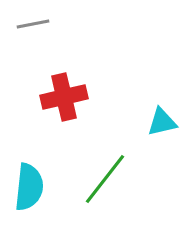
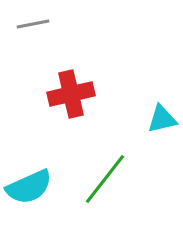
red cross: moved 7 px right, 3 px up
cyan triangle: moved 3 px up
cyan semicircle: rotated 60 degrees clockwise
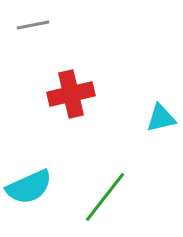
gray line: moved 1 px down
cyan triangle: moved 1 px left, 1 px up
green line: moved 18 px down
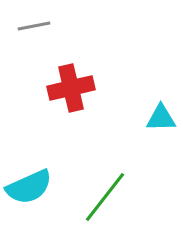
gray line: moved 1 px right, 1 px down
red cross: moved 6 px up
cyan triangle: rotated 12 degrees clockwise
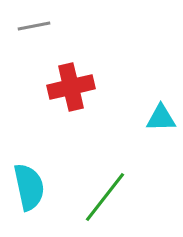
red cross: moved 1 px up
cyan semicircle: rotated 78 degrees counterclockwise
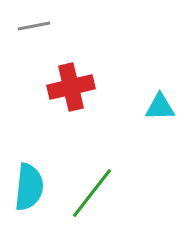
cyan triangle: moved 1 px left, 11 px up
cyan semicircle: rotated 18 degrees clockwise
green line: moved 13 px left, 4 px up
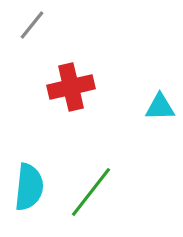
gray line: moved 2 px left, 1 px up; rotated 40 degrees counterclockwise
green line: moved 1 px left, 1 px up
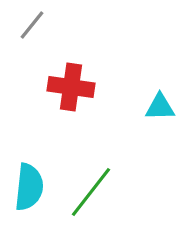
red cross: rotated 21 degrees clockwise
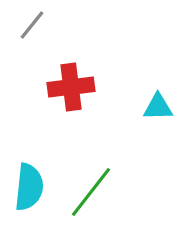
red cross: rotated 15 degrees counterclockwise
cyan triangle: moved 2 px left
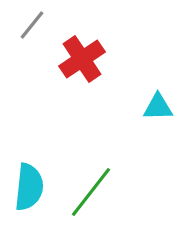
red cross: moved 11 px right, 28 px up; rotated 27 degrees counterclockwise
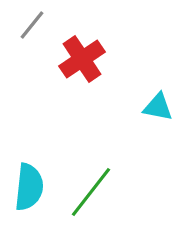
cyan triangle: rotated 12 degrees clockwise
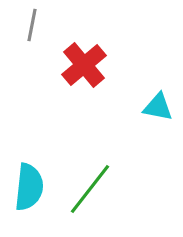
gray line: rotated 28 degrees counterclockwise
red cross: moved 2 px right, 6 px down; rotated 6 degrees counterclockwise
green line: moved 1 px left, 3 px up
